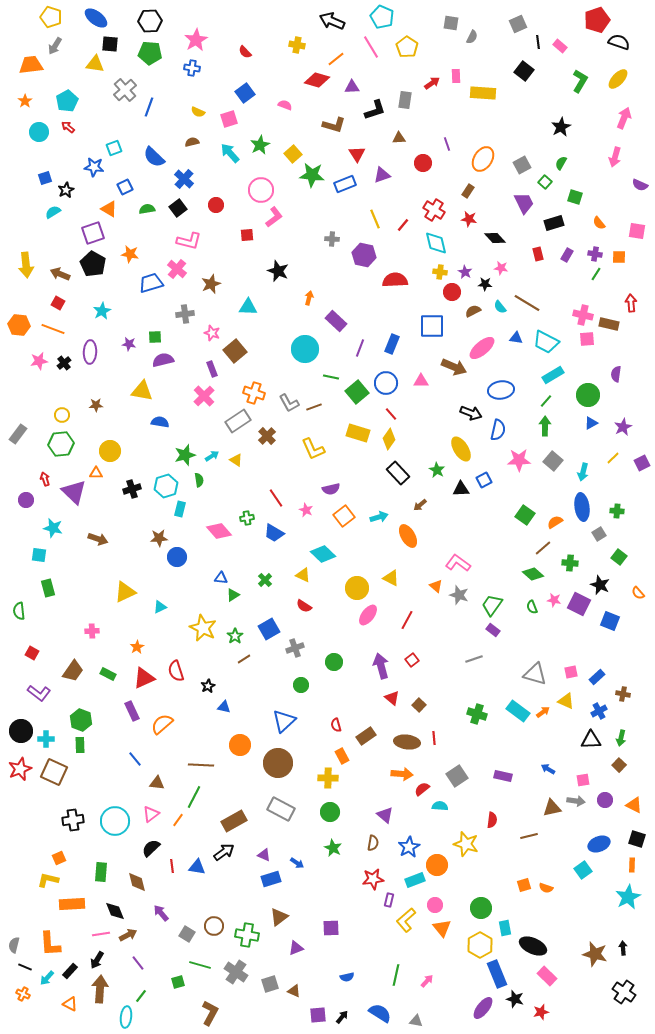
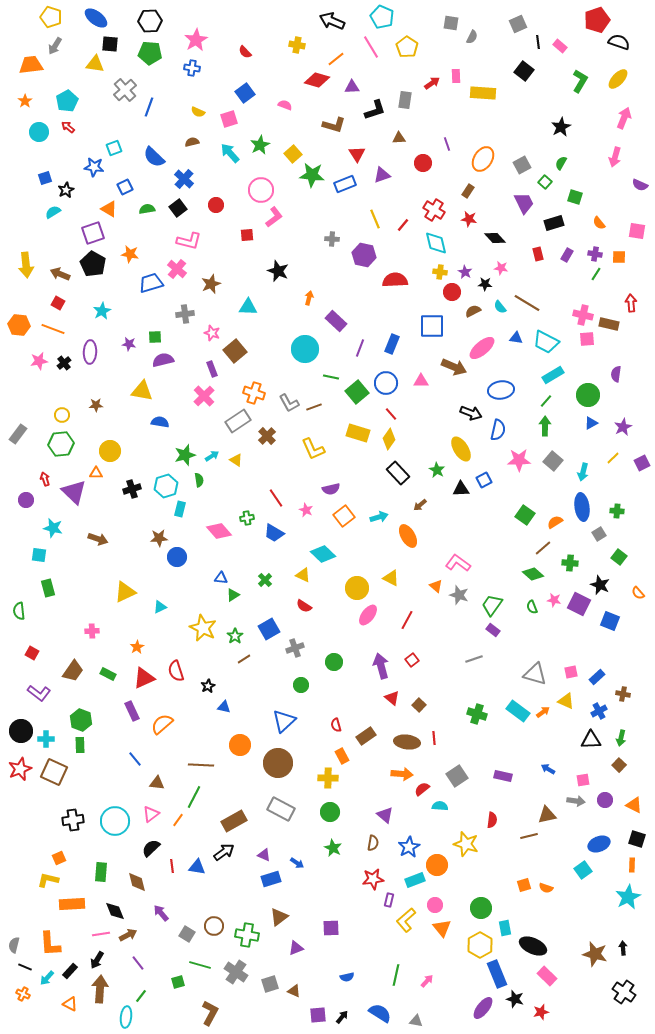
brown triangle at (552, 808): moved 5 px left, 7 px down
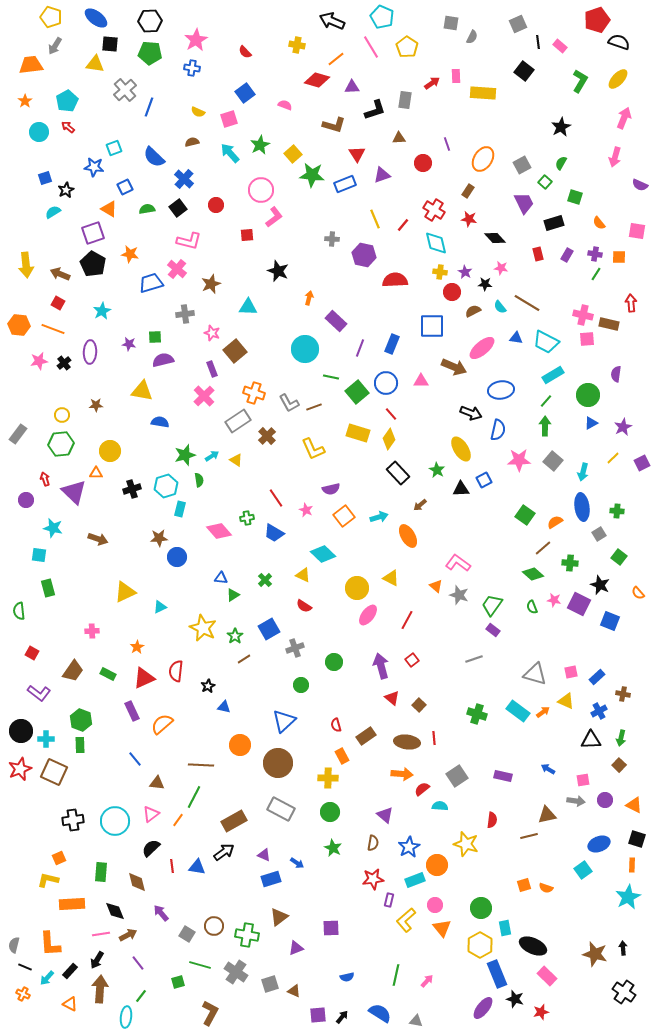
red semicircle at (176, 671): rotated 25 degrees clockwise
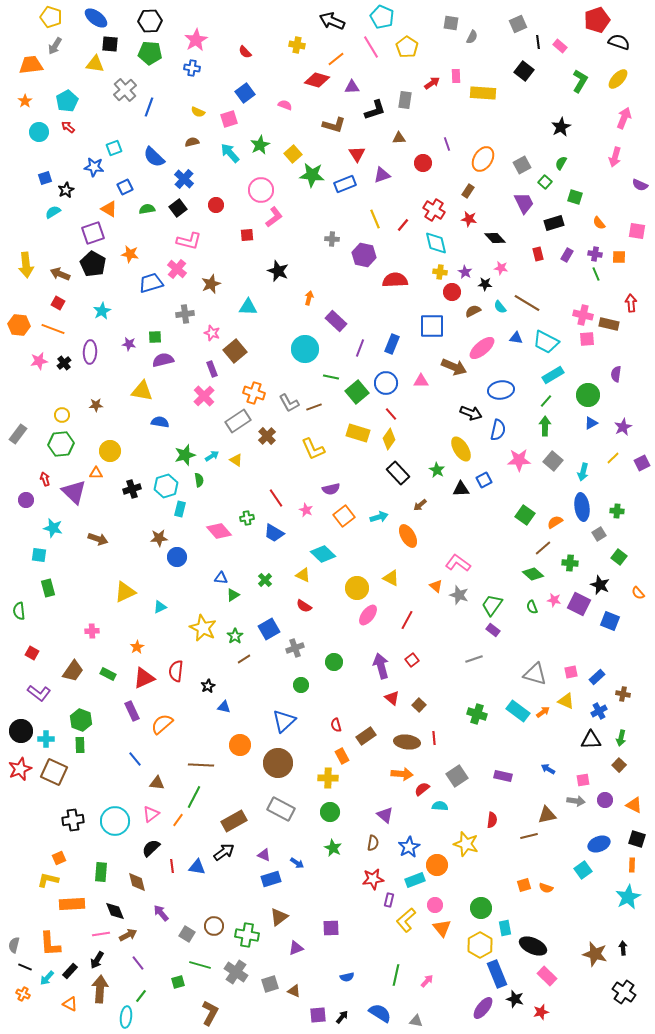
green line at (596, 274): rotated 56 degrees counterclockwise
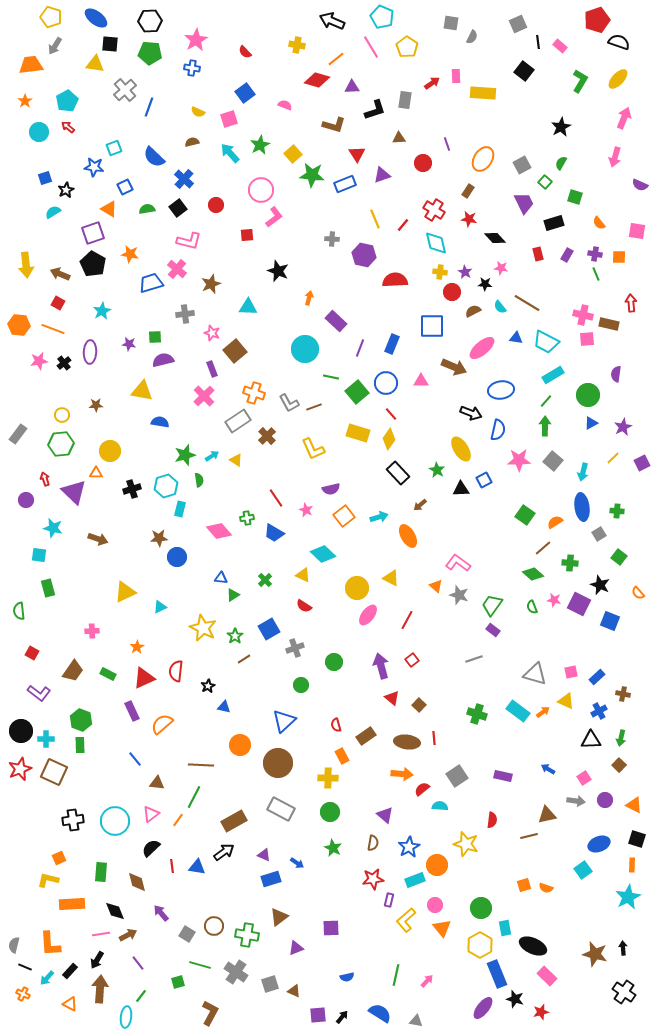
pink square at (583, 780): moved 1 px right, 2 px up; rotated 24 degrees counterclockwise
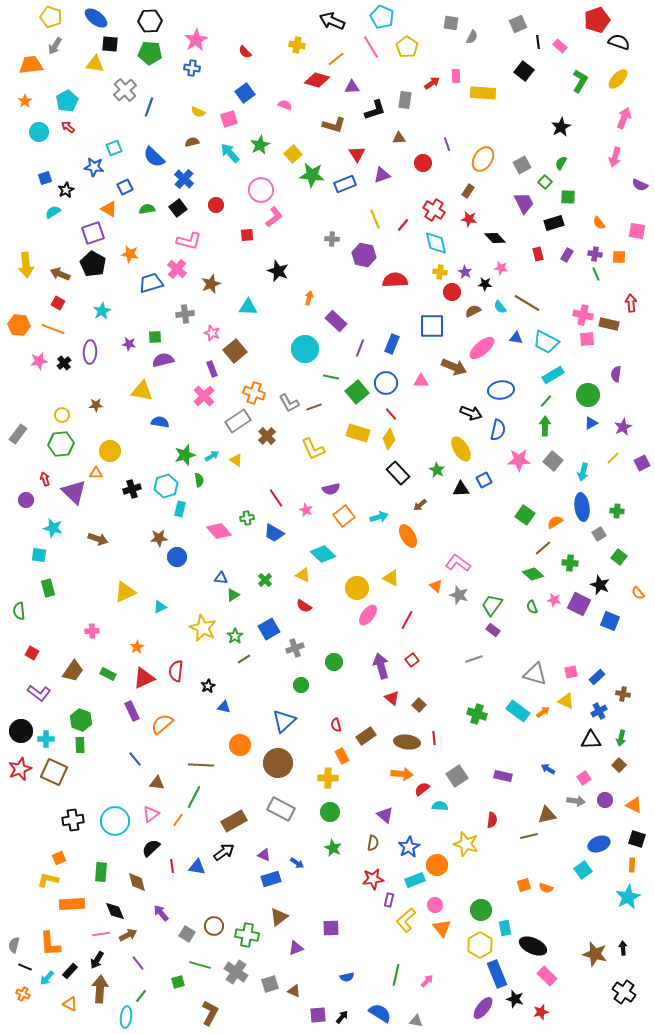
green square at (575, 197): moved 7 px left; rotated 14 degrees counterclockwise
green circle at (481, 908): moved 2 px down
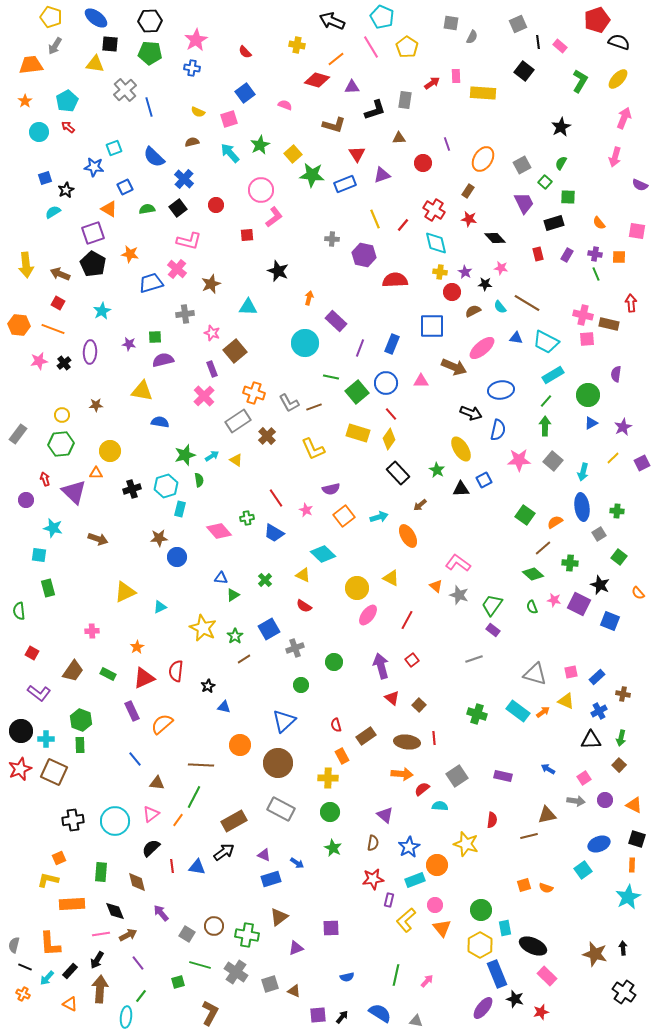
blue line at (149, 107): rotated 36 degrees counterclockwise
cyan circle at (305, 349): moved 6 px up
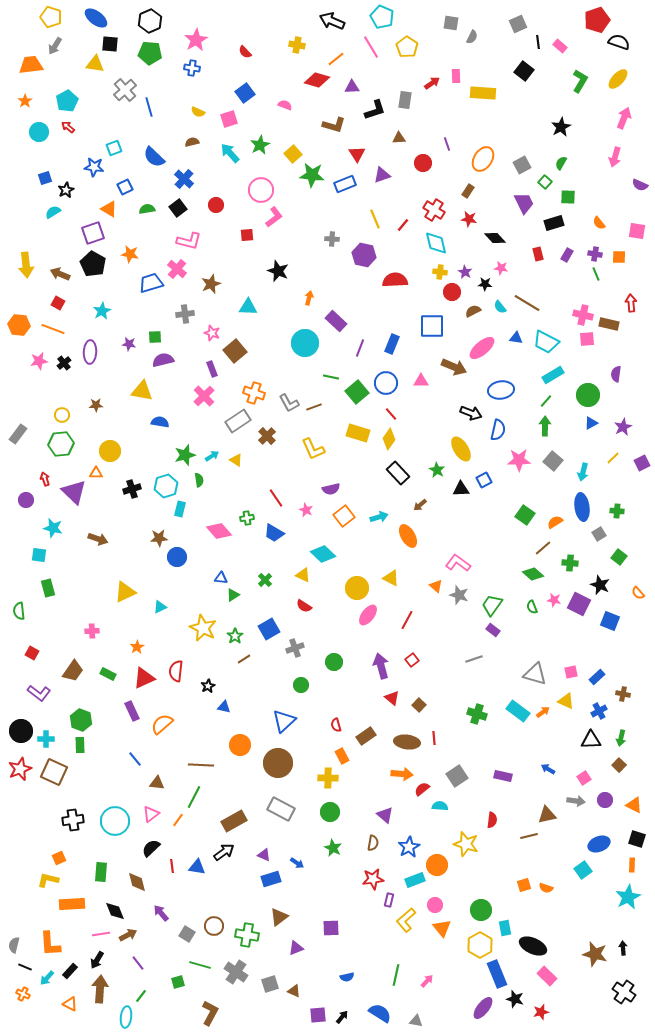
black hexagon at (150, 21): rotated 20 degrees counterclockwise
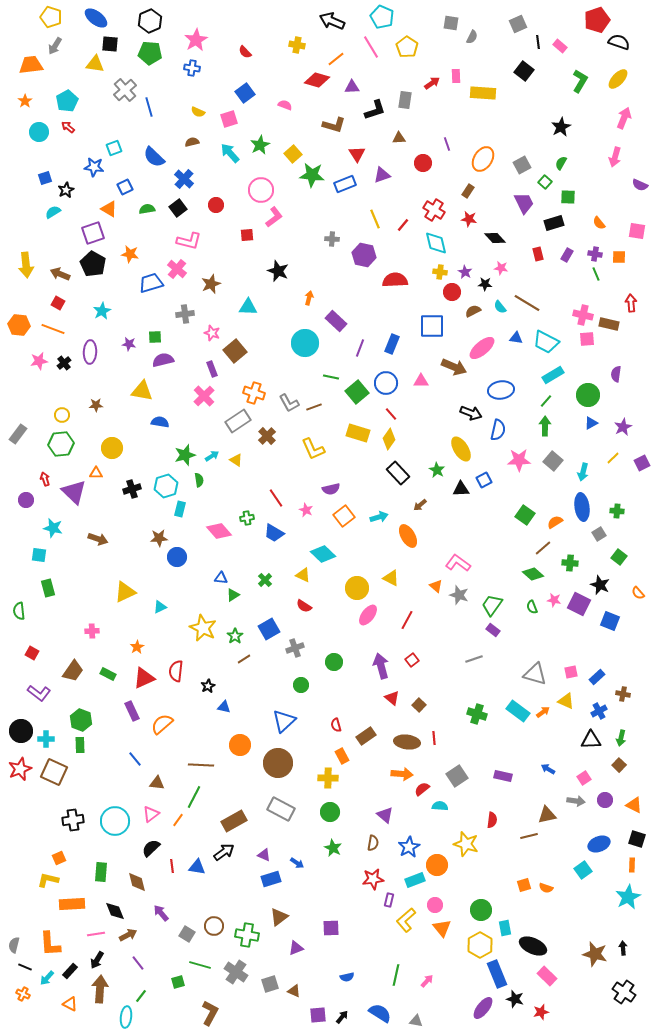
yellow circle at (110, 451): moved 2 px right, 3 px up
pink line at (101, 934): moved 5 px left
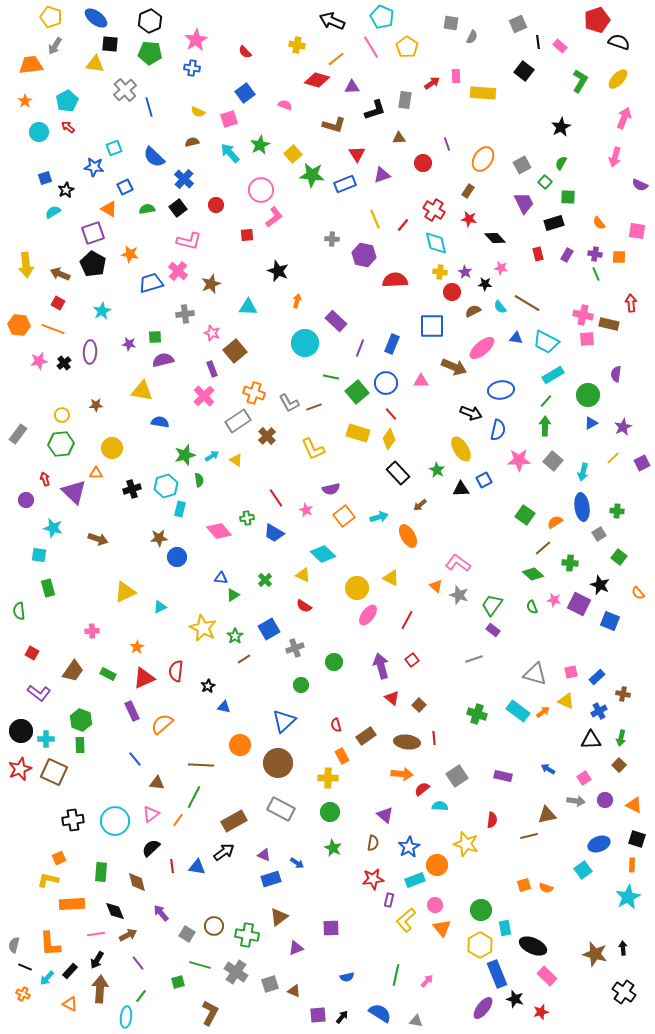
pink cross at (177, 269): moved 1 px right, 2 px down
orange arrow at (309, 298): moved 12 px left, 3 px down
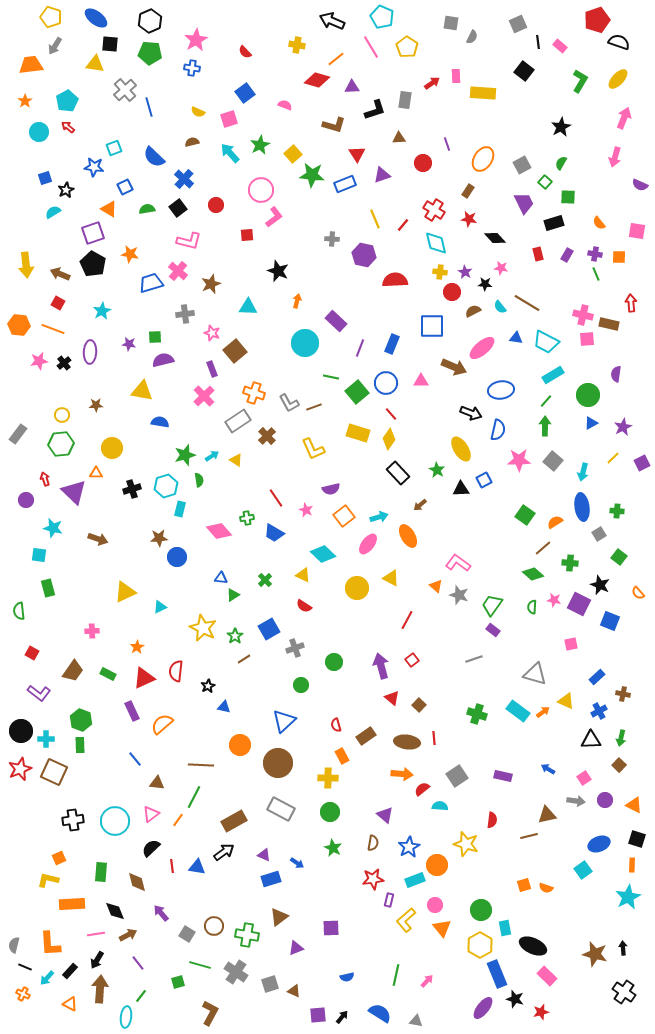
green semicircle at (532, 607): rotated 24 degrees clockwise
pink ellipse at (368, 615): moved 71 px up
pink square at (571, 672): moved 28 px up
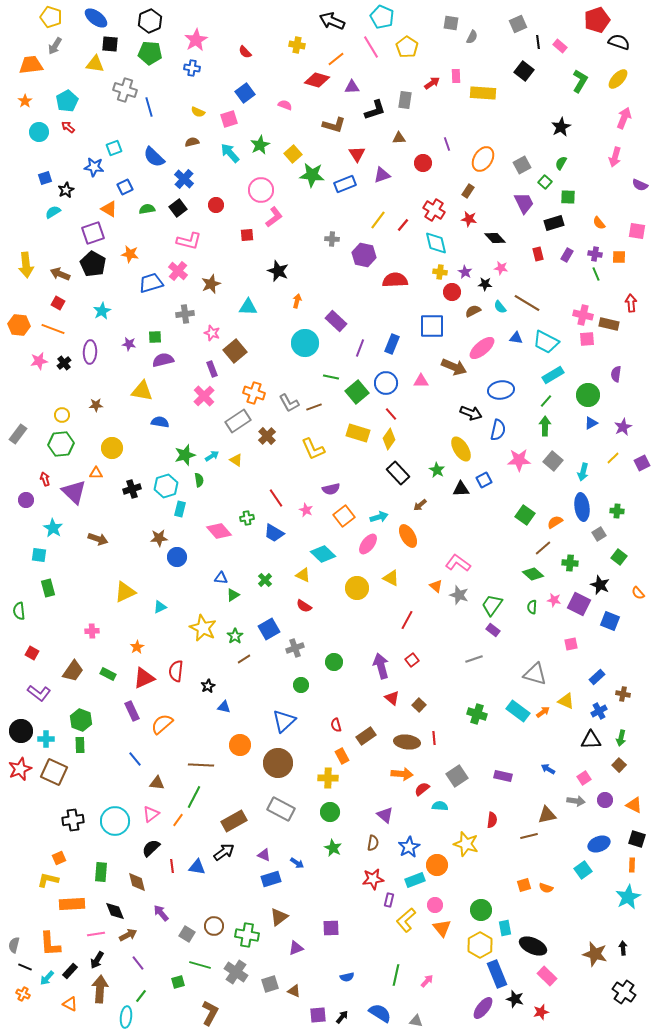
gray cross at (125, 90): rotated 30 degrees counterclockwise
yellow line at (375, 219): moved 3 px right, 1 px down; rotated 60 degrees clockwise
cyan star at (53, 528): rotated 18 degrees clockwise
